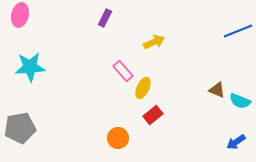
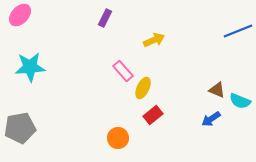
pink ellipse: rotated 30 degrees clockwise
yellow arrow: moved 2 px up
blue arrow: moved 25 px left, 23 px up
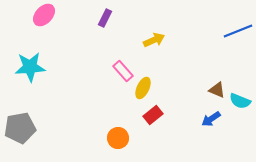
pink ellipse: moved 24 px right
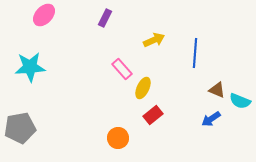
blue line: moved 43 px left, 22 px down; rotated 64 degrees counterclockwise
pink rectangle: moved 1 px left, 2 px up
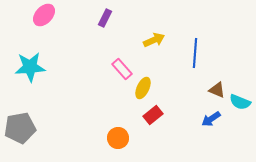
cyan semicircle: moved 1 px down
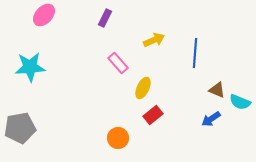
pink rectangle: moved 4 px left, 6 px up
